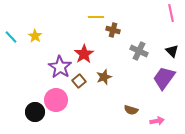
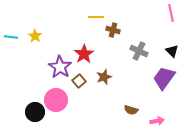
cyan line: rotated 40 degrees counterclockwise
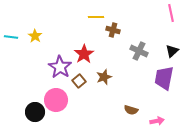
black triangle: rotated 32 degrees clockwise
purple trapezoid: rotated 25 degrees counterclockwise
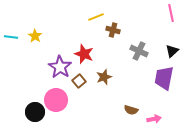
yellow line: rotated 21 degrees counterclockwise
red star: rotated 18 degrees counterclockwise
pink arrow: moved 3 px left, 2 px up
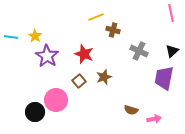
purple star: moved 13 px left, 11 px up
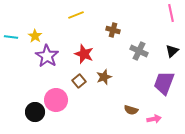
yellow line: moved 20 px left, 2 px up
purple trapezoid: moved 5 px down; rotated 10 degrees clockwise
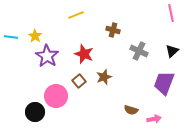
pink circle: moved 4 px up
